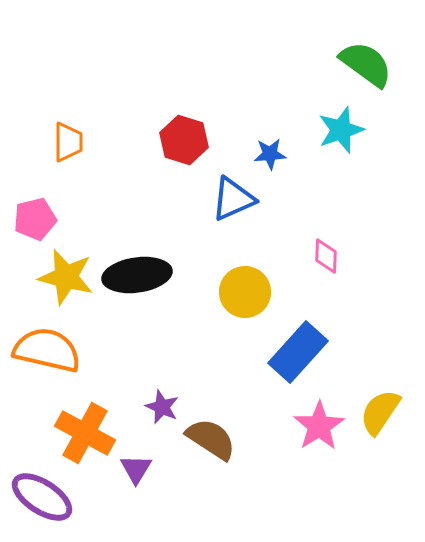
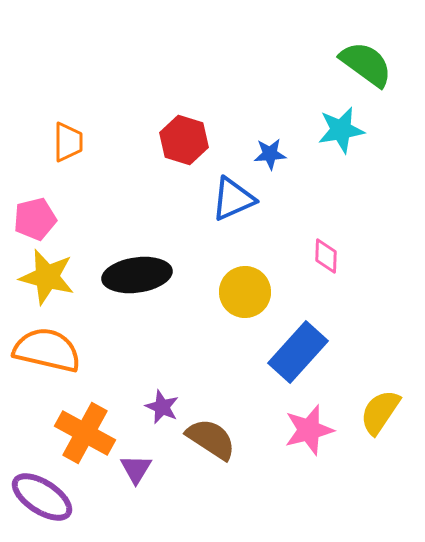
cyan star: rotated 9 degrees clockwise
yellow star: moved 19 px left
pink star: moved 10 px left, 4 px down; rotated 18 degrees clockwise
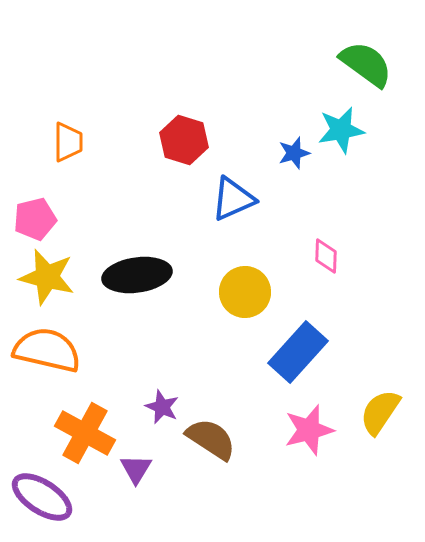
blue star: moved 24 px right, 1 px up; rotated 12 degrees counterclockwise
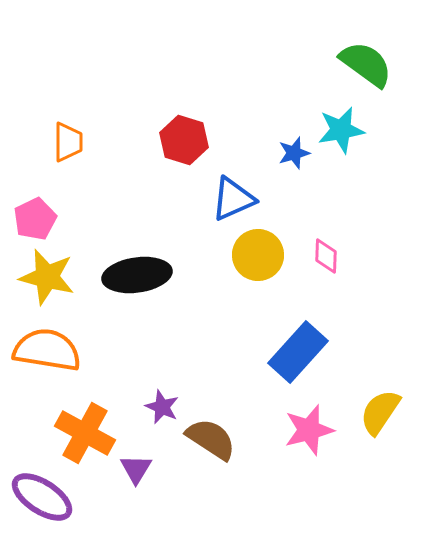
pink pentagon: rotated 12 degrees counterclockwise
yellow circle: moved 13 px right, 37 px up
orange semicircle: rotated 4 degrees counterclockwise
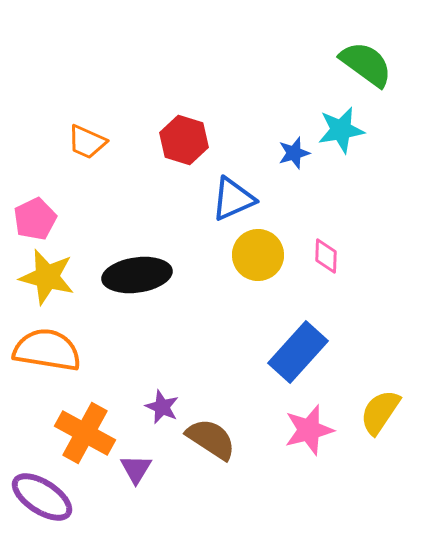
orange trapezoid: moved 19 px right; rotated 114 degrees clockwise
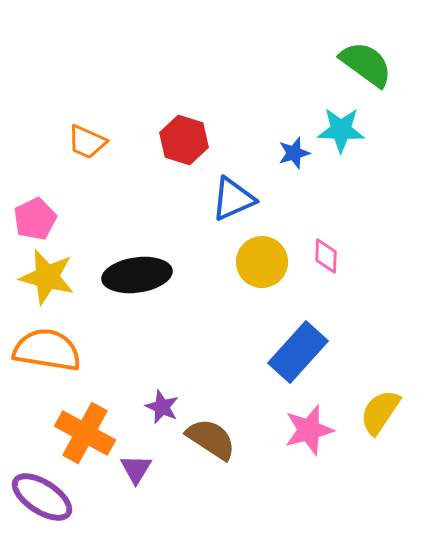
cyan star: rotated 12 degrees clockwise
yellow circle: moved 4 px right, 7 px down
